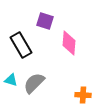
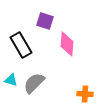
pink diamond: moved 2 px left, 1 px down
orange cross: moved 2 px right, 1 px up
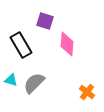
orange cross: moved 2 px right, 2 px up; rotated 35 degrees clockwise
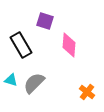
pink diamond: moved 2 px right, 1 px down
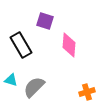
gray semicircle: moved 4 px down
orange cross: rotated 35 degrees clockwise
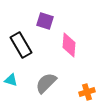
gray semicircle: moved 12 px right, 4 px up
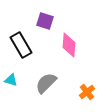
orange cross: rotated 21 degrees counterclockwise
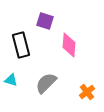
black rectangle: rotated 15 degrees clockwise
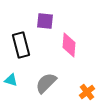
purple square: rotated 12 degrees counterclockwise
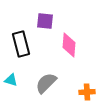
black rectangle: moved 1 px up
orange cross: rotated 35 degrees clockwise
